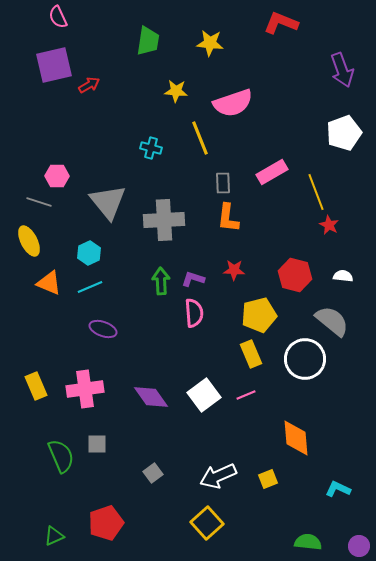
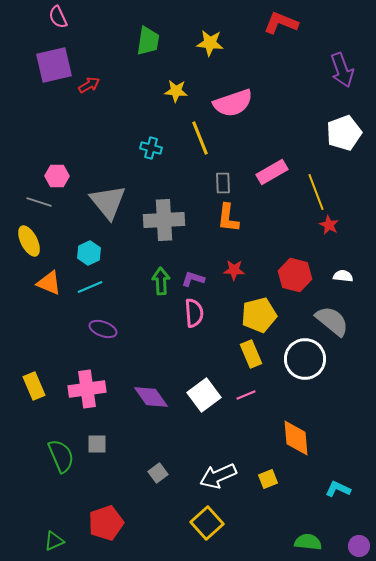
yellow rectangle at (36, 386): moved 2 px left
pink cross at (85, 389): moved 2 px right
gray square at (153, 473): moved 5 px right
green triangle at (54, 536): moved 5 px down
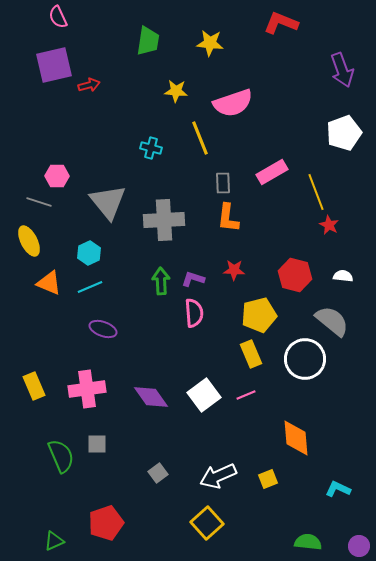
red arrow at (89, 85): rotated 15 degrees clockwise
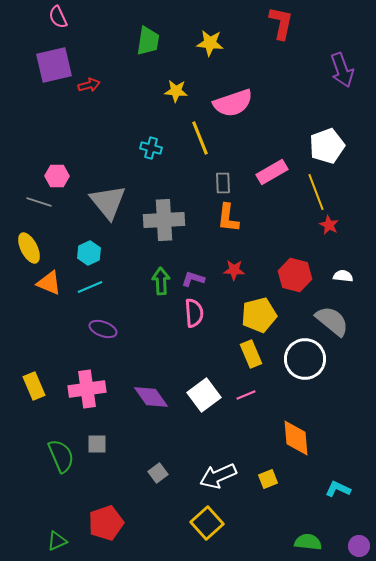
red L-shape at (281, 23): rotated 80 degrees clockwise
white pentagon at (344, 133): moved 17 px left, 13 px down
yellow ellipse at (29, 241): moved 7 px down
green triangle at (54, 541): moved 3 px right
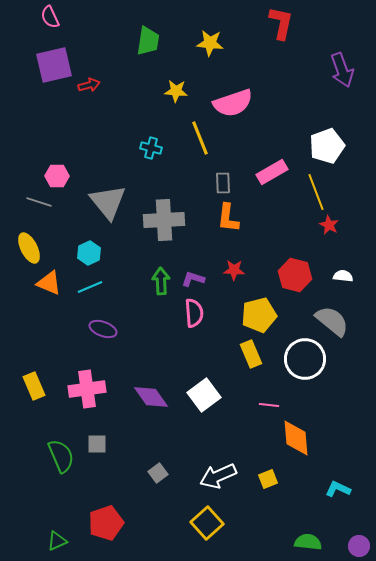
pink semicircle at (58, 17): moved 8 px left
pink line at (246, 395): moved 23 px right, 10 px down; rotated 30 degrees clockwise
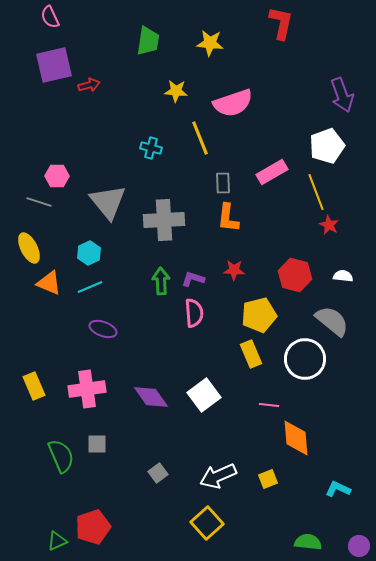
purple arrow at (342, 70): moved 25 px down
red pentagon at (106, 523): moved 13 px left, 4 px down
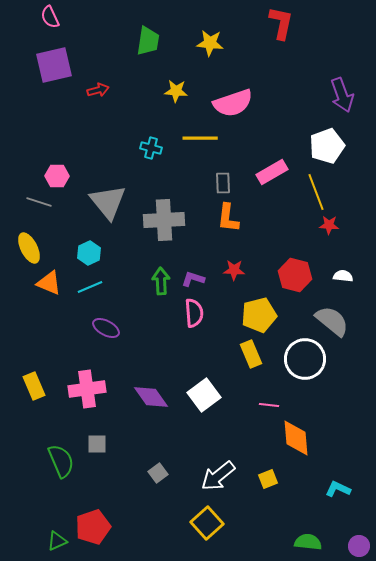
red arrow at (89, 85): moved 9 px right, 5 px down
yellow line at (200, 138): rotated 68 degrees counterclockwise
red star at (329, 225): rotated 24 degrees counterclockwise
purple ellipse at (103, 329): moved 3 px right, 1 px up; rotated 8 degrees clockwise
green semicircle at (61, 456): moved 5 px down
white arrow at (218, 476): rotated 15 degrees counterclockwise
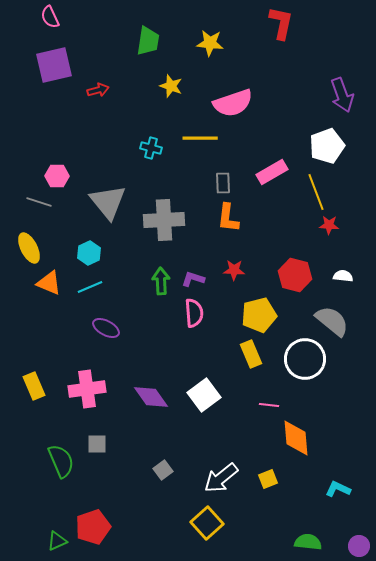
yellow star at (176, 91): moved 5 px left, 5 px up; rotated 15 degrees clockwise
gray square at (158, 473): moved 5 px right, 3 px up
white arrow at (218, 476): moved 3 px right, 2 px down
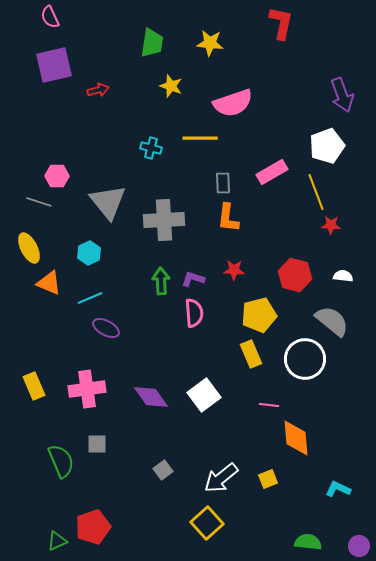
green trapezoid at (148, 41): moved 4 px right, 2 px down
red star at (329, 225): moved 2 px right
cyan line at (90, 287): moved 11 px down
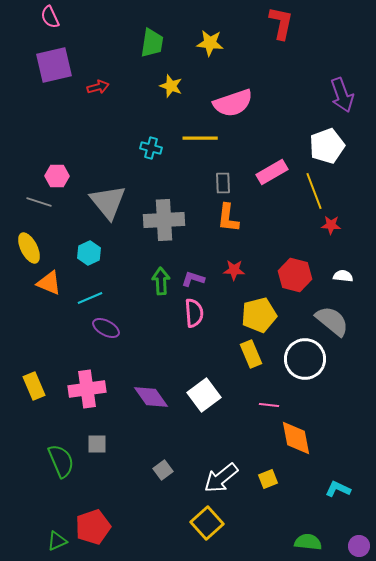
red arrow at (98, 90): moved 3 px up
yellow line at (316, 192): moved 2 px left, 1 px up
orange diamond at (296, 438): rotated 6 degrees counterclockwise
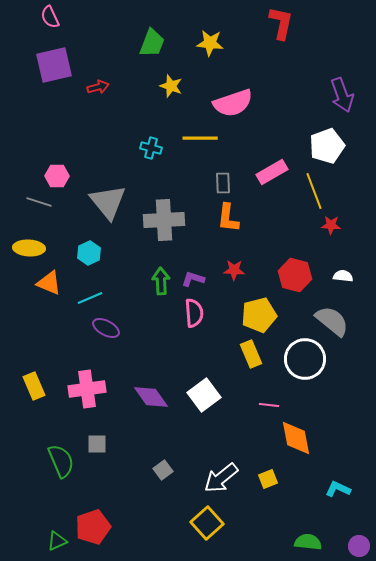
green trapezoid at (152, 43): rotated 12 degrees clockwise
yellow ellipse at (29, 248): rotated 60 degrees counterclockwise
